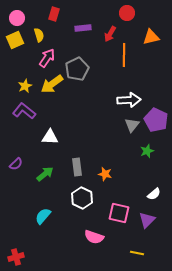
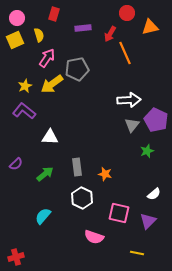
orange triangle: moved 1 px left, 10 px up
orange line: moved 1 px right, 2 px up; rotated 25 degrees counterclockwise
gray pentagon: rotated 15 degrees clockwise
purple triangle: moved 1 px right, 1 px down
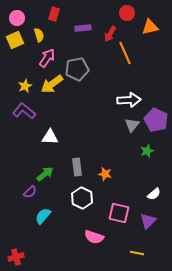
purple semicircle: moved 14 px right, 28 px down
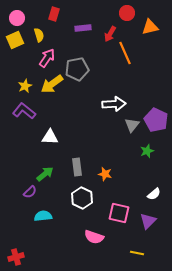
white arrow: moved 15 px left, 4 px down
cyan semicircle: rotated 42 degrees clockwise
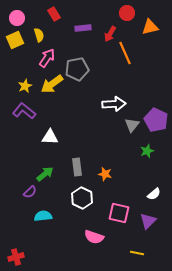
red rectangle: rotated 48 degrees counterclockwise
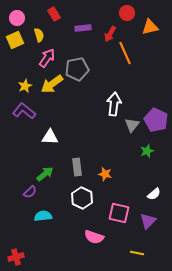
white arrow: rotated 80 degrees counterclockwise
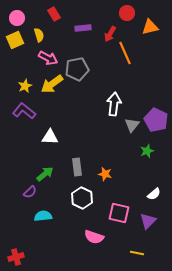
pink arrow: moved 1 px right; rotated 84 degrees clockwise
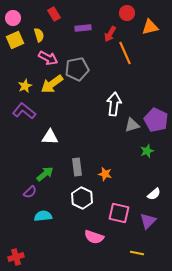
pink circle: moved 4 px left
gray triangle: rotated 35 degrees clockwise
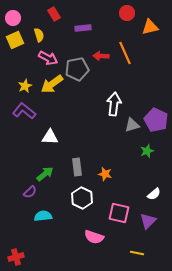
red arrow: moved 9 px left, 22 px down; rotated 63 degrees clockwise
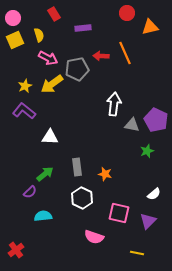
gray triangle: rotated 28 degrees clockwise
red cross: moved 7 px up; rotated 21 degrees counterclockwise
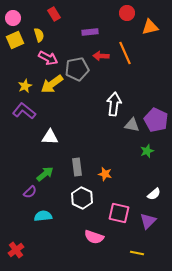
purple rectangle: moved 7 px right, 4 px down
